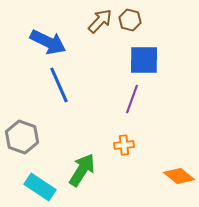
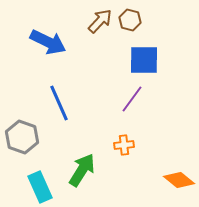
blue line: moved 18 px down
purple line: rotated 16 degrees clockwise
orange diamond: moved 4 px down
cyan rectangle: rotated 32 degrees clockwise
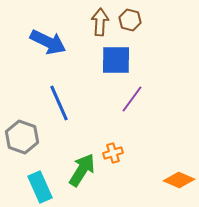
brown arrow: moved 1 px down; rotated 40 degrees counterclockwise
blue square: moved 28 px left
orange cross: moved 11 px left, 8 px down; rotated 12 degrees counterclockwise
orange diamond: rotated 16 degrees counterclockwise
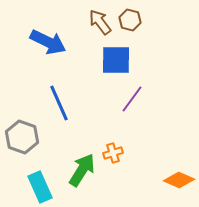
brown arrow: rotated 40 degrees counterclockwise
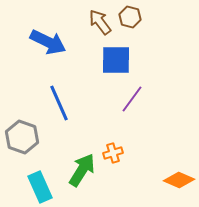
brown hexagon: moved 3 px up
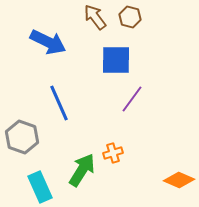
brown arrow: moved 5 px left, 5 px up
